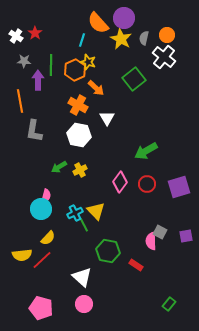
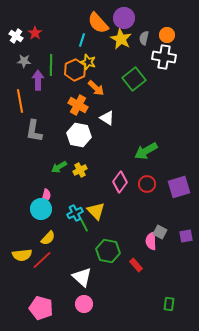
white cross at (164, 57): rotated 30 degrees counterclockwise
white triangle at (107, 118): rotated 28 degrees counterclockwise
red rectangle at (136, 265): rotated 16 degrees clockwise
green rectangle at (169, 304): rotated 32 degrees counterclockwise
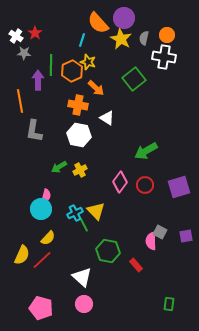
gray star at (24, 61): moved 8 px up
orange hexagon at (75, 70): moved 3 px left, 1 px down
orange cross at (78, 105): rotated 18 degrees counterclockwise
red circle at (147, 184): moved 2 px left, 1 px down
yellow semicircle at (22, 255): rotated 60 degrees counterclockwise
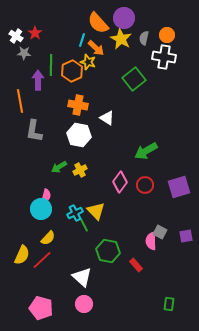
orange arrow at (96, 88): moved 40 px up
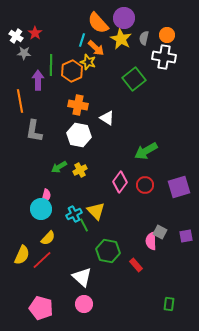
cyan cross at (75, 213): moved 1 px left, 1 px down
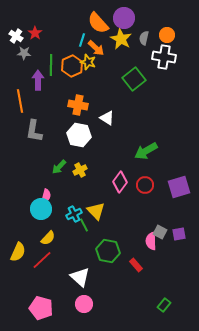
orange hexagon at (72, 71): moved 5 px up
green arrow at (59, 167): rotated 14 degrees counterclockwise
purple square at (186, 236): moved 7 px left, 2 px up
yellow semicircle at (22, 255): moved 4 px left, 3 px up
white triangle at (82, 277): moved 2 px left
green rectangle at (169, 304): moved 5 px left, 1 px down; rotated 32 degrees clockwise
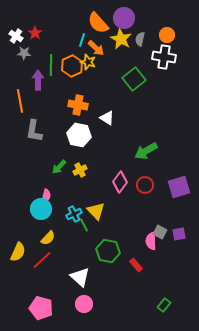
gray semicircle at (144, 38): moved 4 px left, 1 px down
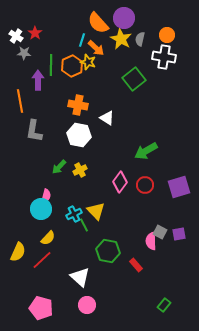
pink circle at (84, 304): moved 3 px right, 1 px down
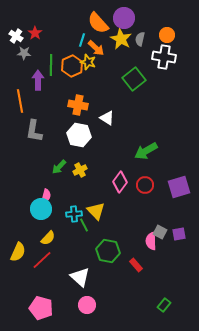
cyan cross at (74, 214): rotated 21 degrees clockwise
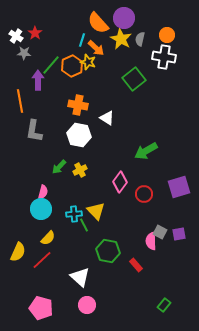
green line at (51, 65): rotated 40 degrees clockwise
red circle at (145, 185): moved 1 px left, 9 px down
pink semicircle at (46, 196): moved 3 px left, 4 px up
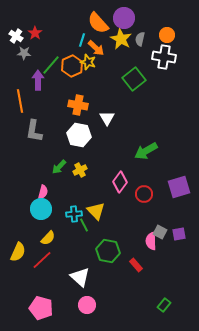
white triangle at (107, 118): rotated 28 degrees clockwise
